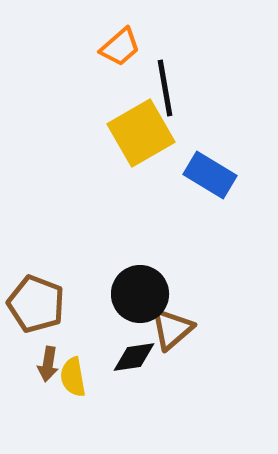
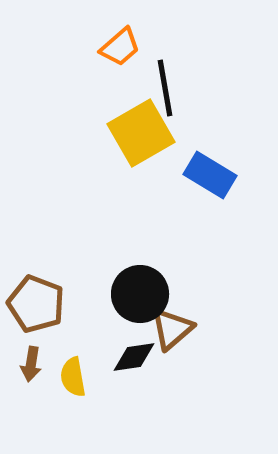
brown arrow: moved 17 px left
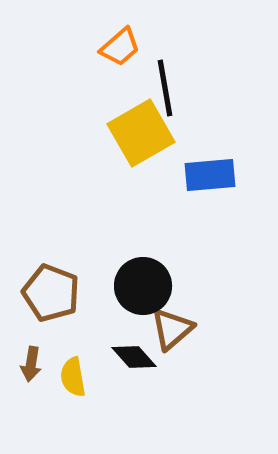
blue rectangle: rotated 36 degrees counterclockwise
black circle: moved 3 px right, 8 px up
brown pentagon: moved 15 px right, 11 px up
black diamond: rotated 57 degrees clockwise
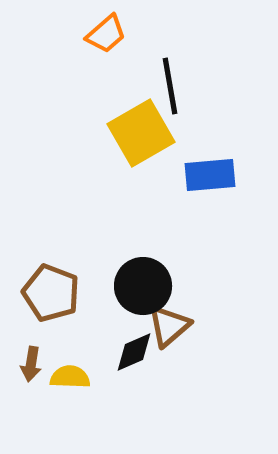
orange trapezoid: moved 14 px left, 13 px up
black line: moved 5 px right, 2 px up
brown triangle: moved 3 px left, 3 px up
black diamond: moved 5 px up; rotated 72 degrees counterclockwise
yellow semicircle: moved 3 px left; rotated 102 degrees clockwise
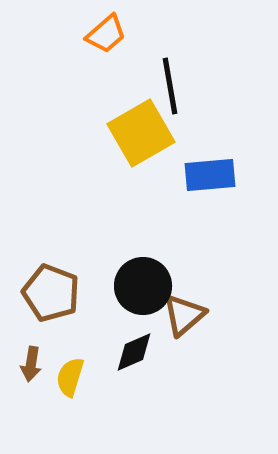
brown triangle: moved 15 px right, 11 px up
yellow semicircle: rotated 75 degrees counterclockwise
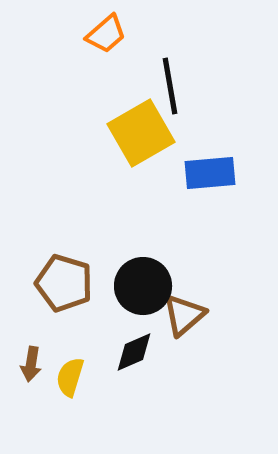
blue rectangle: moved 2 px up
brown pentagon: moved 13 px right, 10 px up; rotated 4 degrees counterclockwise
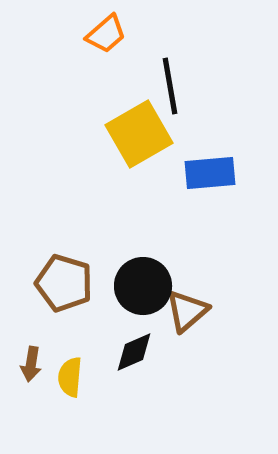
yellow square: moved 2 px left, 1 px down
brown triangle: moved 3 px right, 4 px up
yellow semicircle: rotated 12 degrees counterclockwise
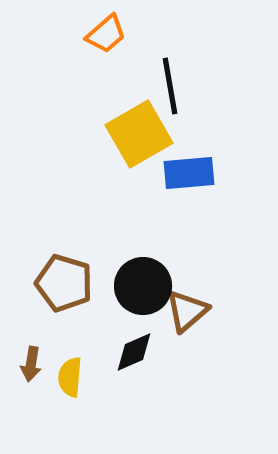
blue rectangle: moved 21 px left
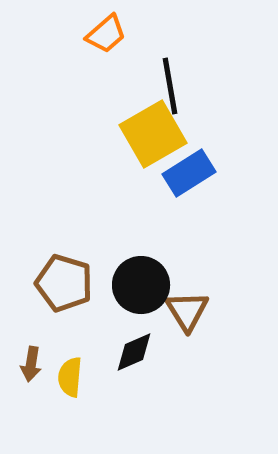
yellow square: moved 14 px right
blue rectangle: rotated 27 degrees counterclockwise
black circle: moved 2 px left, 1 px up
brown triangle: rotated 21 degrees counterclockwise
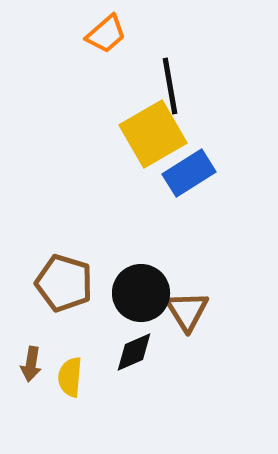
black circle: moved 8 px down
